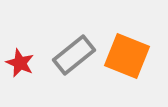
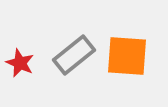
orange square: rotated 18 degrees counterclockwise
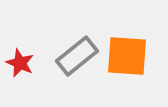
gray rectangle: moved 3 px right, 1 px down
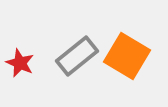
orange square: rotated 27 degrees clockwise
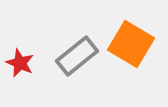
orange square: moved 4 px right, 12 px up
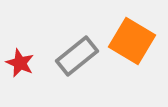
orange square: moved 1 px right, 3 px up
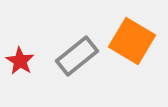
red star: moved 2 px up; rotated 8 degrees clockwise
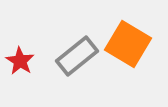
orange square: moved 4 px left, 3 px down
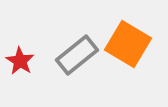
gray rectangle: moved 1 px up
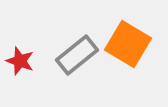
red star: rotated 12 degrees counterclockwise
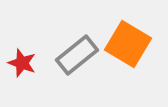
red star: moved 2 px right, 2 px down
